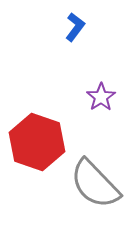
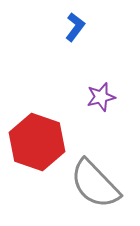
purple star: rotated 20 degrees clockwise
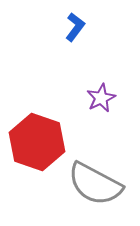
purple star: moved 1 px down; rotated 12 degrees counterclockwise
gray semicircle: rotated 18 degrees counterclockwise
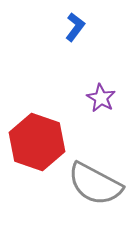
purple star: rotated 16 degrees counterclockwise
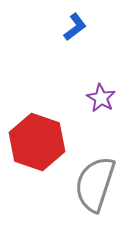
blue L-shape: rotated 16 degrees clockwise
gray semicircle: rotated 80 degrees clockwise
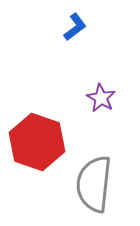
gray semicircle: moved 1 px left; rotated 12 degrees counterclockwise
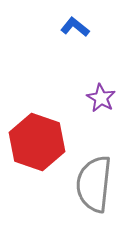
blue L-shape: rotated 104 degrees counterclockwise
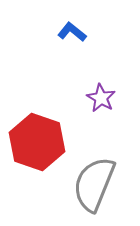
blue L-shape: moved 3 px left, 5 px down
gray semicircle: rotated 16 degrees clockwise
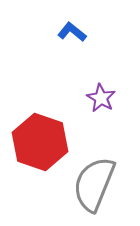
red hexagon: moved 3 px right
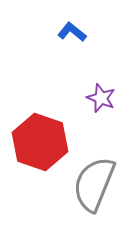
purple star: rotated 8 degrees counterclockwise
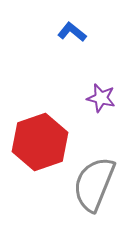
purple star: rotated 8 degrees counterclockwise
red hexagon: rotated 22 degrees clockwise
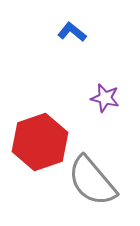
purple star: moved 4 px right
gray semicircle: moved 2 px left, 3 px up; rotated 62 degrees counterclockwise
